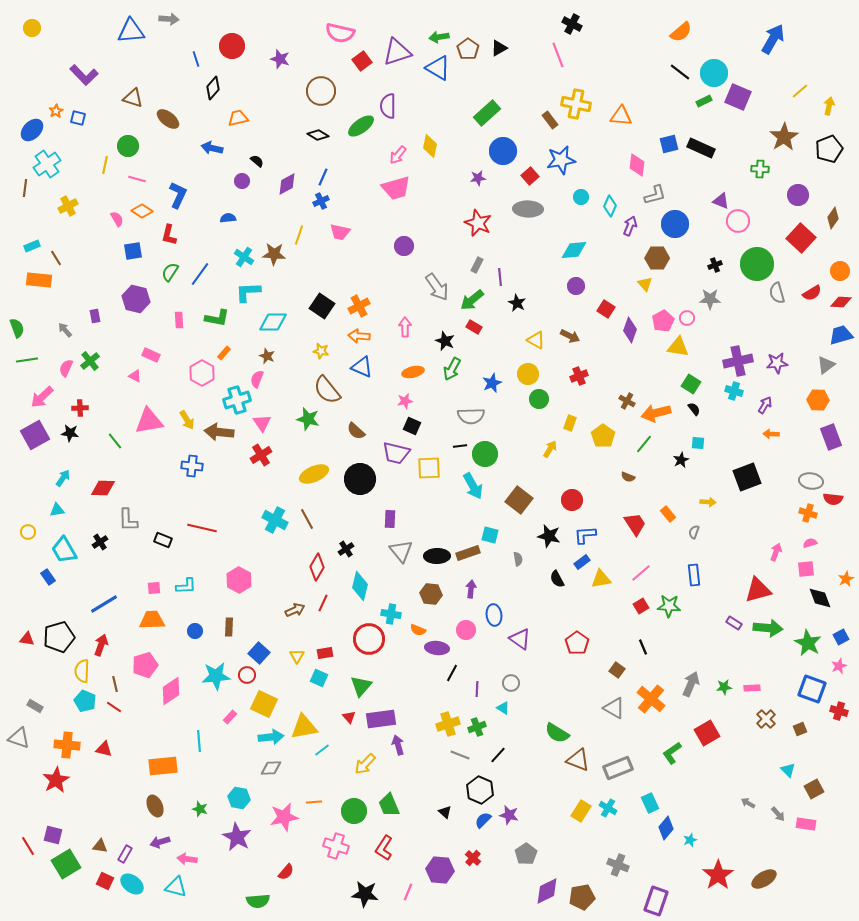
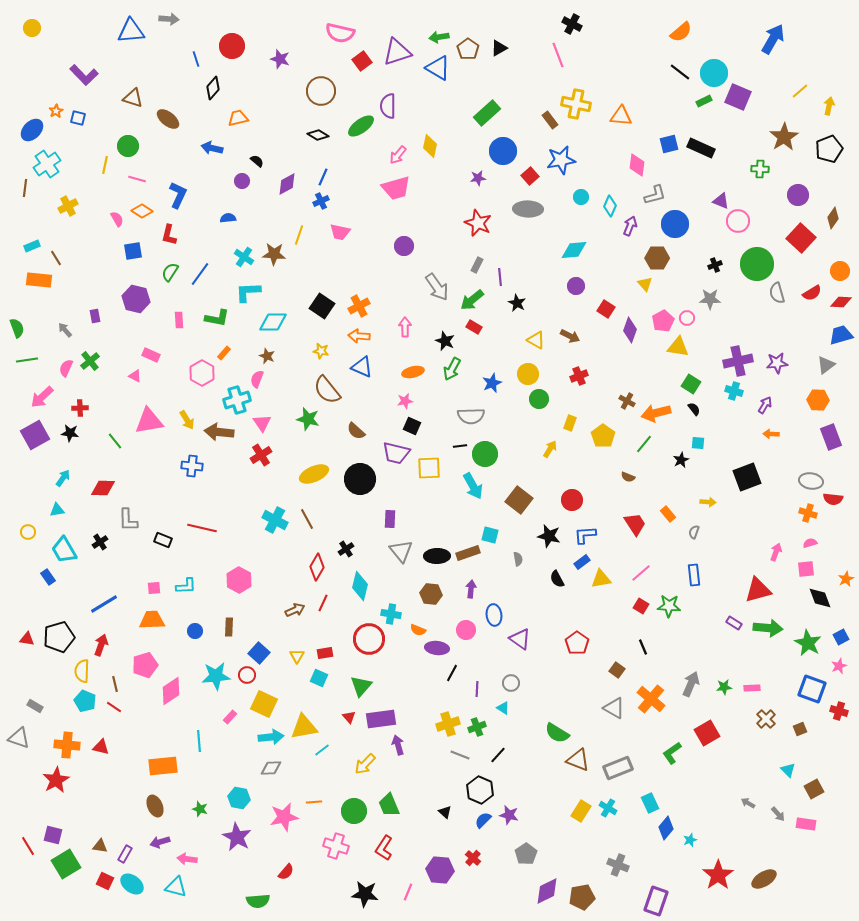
red square at (641, 606): rotated 28 degrees counterclockwise
red triangle at (104, 749): moved 3 px left, 2 px up
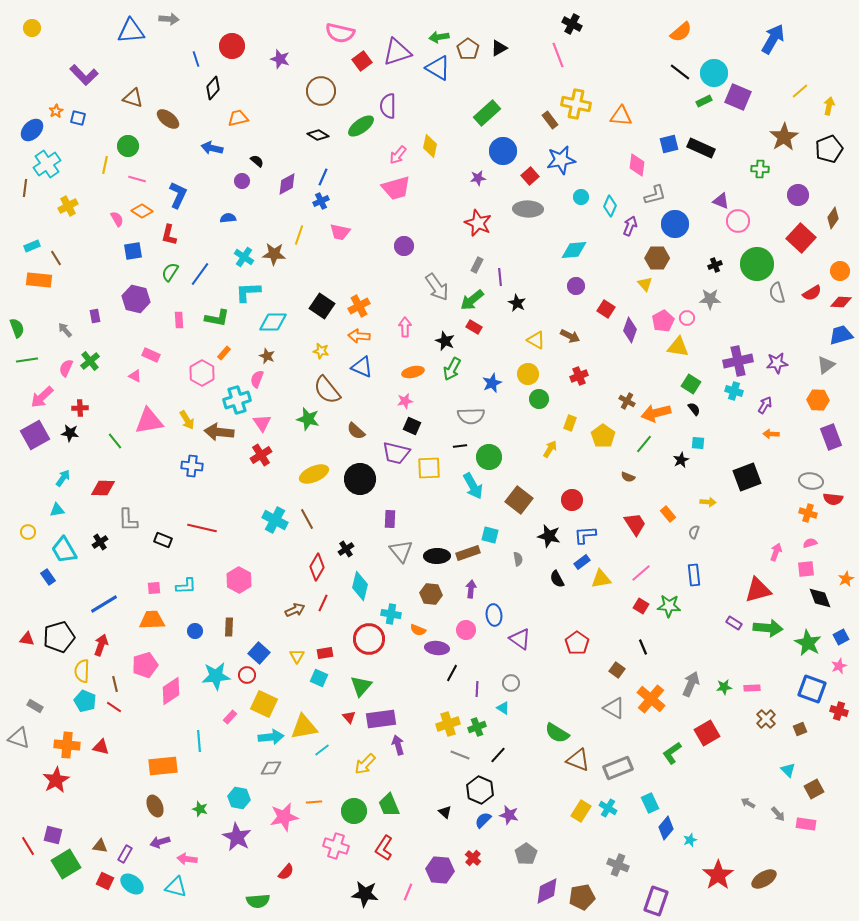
green circle at (485, 454): moved 4 px right, 3 px down
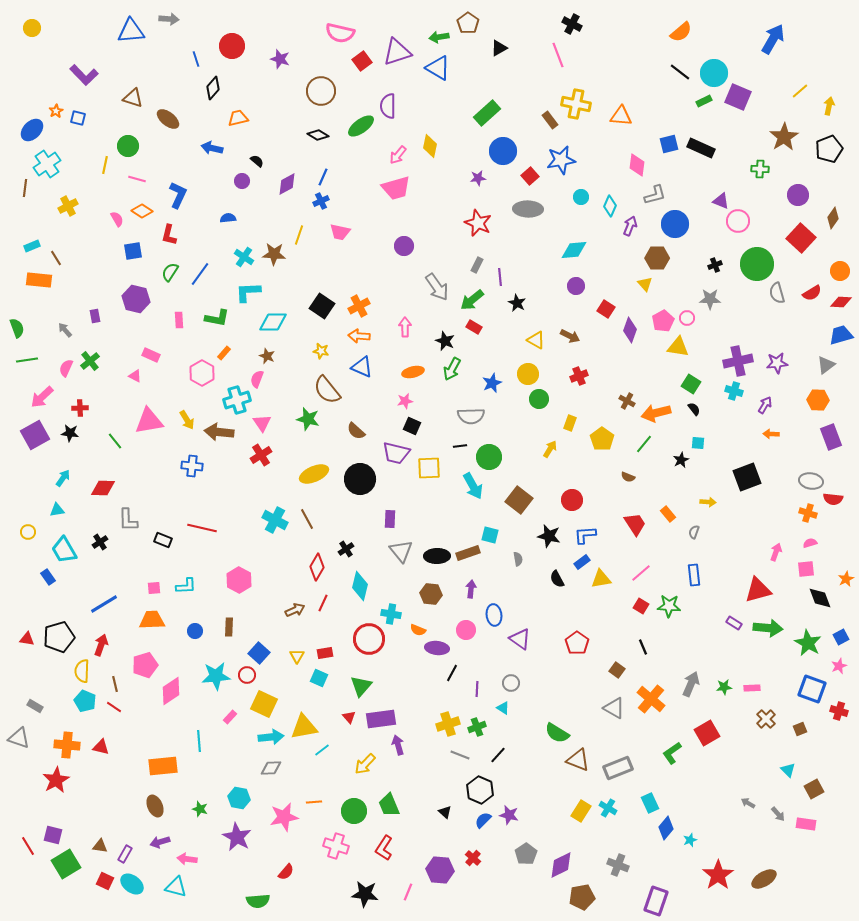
brown pentagon at (468, 49): moved 26 px up
yellow pentagon at (603, 436): moved 1 px left, 3 px down
purple diamond at (547, 891): moved 14 px right, 26 px up
